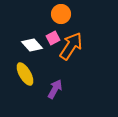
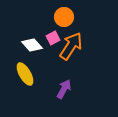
orange circle: moved 3 px right, 3 px down
purple arrow: moved 9 px right
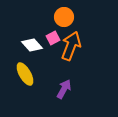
orange arrow: rotated 12 degrees counterclockwise
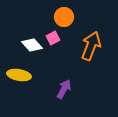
orange arrow: moved 20 px right
yellow ellipse: moved 6 px left, 1 px down; rotated 50 degrees counterclockwise
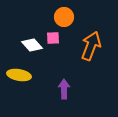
pink square: rotated 24 degrees clockwise
purple arrow: rotated 30 degrees counterclockwise
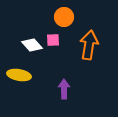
pink square: moved 2 px down
orange arrow: moved 2 px left, 1 px up; rotated 12 degrees counterclockwise
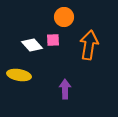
purple arrow: moved 1 px right
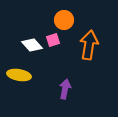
orange circle: moved 3 px down
pink square: rotated 16 degrees counterclockwise
purple arrow: rotated 12 degrees clockwise
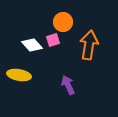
orange circle: moved 1 px left, 2 px down
purple arrow: moved 3 px right, 4 px up; rotated 36 degrees counterclockwise
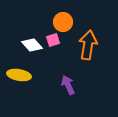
orange arrow: moved 1 px left
